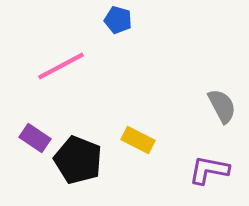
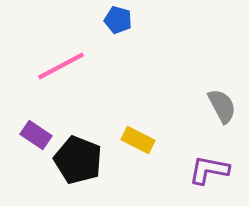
purple rectangle: moved 1 px right, 3 px up
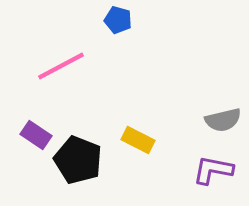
gray semicircle: moved 1 px right, 14 px down; rotated 105 degrees clockwise
purple L-shape: moved 4 px right
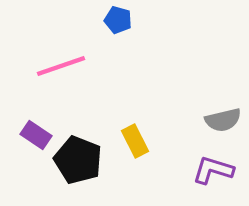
pink line: rotated 9 degrees clockwise
yellow rectangle: moved 3 px left, 1 px down; rotated 36 degrees clockwise
purple L-shape: rotated 6 degrees clockwise
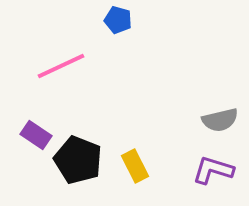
pink line: rotated 6 degrees counterclockwise
gray semicircle: moved 3 px left
yellow rectangle: moved 25 px down
